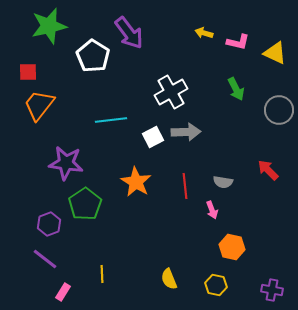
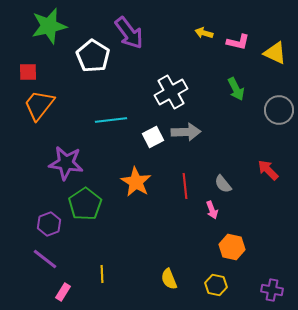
gray semicircle: moved 2 px down; rotated 42 degrees clockwise
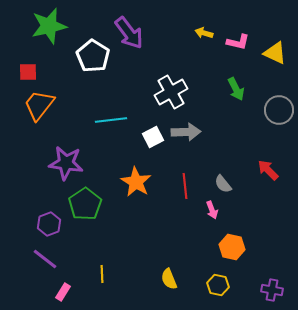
yellow hexagon: moved 2 px right
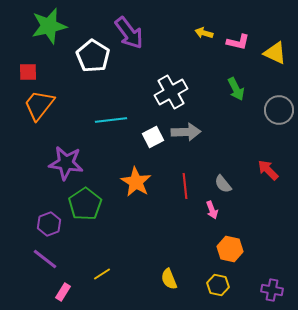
orange hexagon: moved 2 px left, 2 px down
yellow line: rotated 60 degrees clockwise
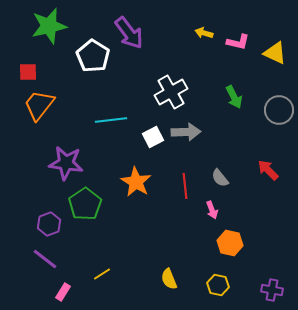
green arrow: moved 2 px left, 8 px down
gray semicircle: moved 3 px left, 6 px up
orange hexagon: moved 6 px up
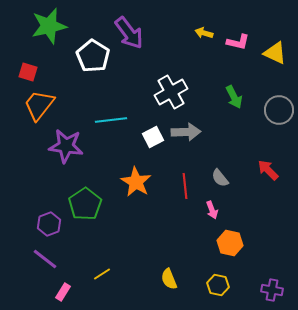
red square: rotated 18 degrees clockwise
purple star: moved 17 px up
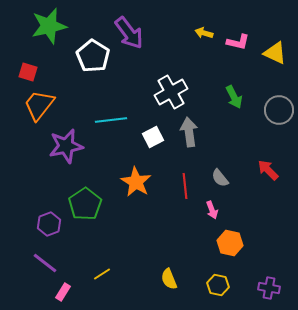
gray arrow: moved 3 px right; rotated 96 degrees counterclockwise
purple star: rotated 20 degrees counterclockwise
purple line: moved 4 px down
purple cross: moved 3 px left, 2 px up
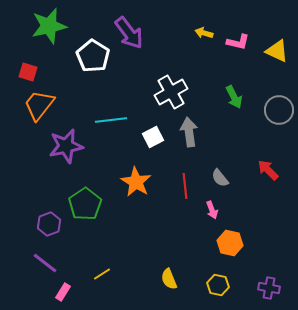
yellow triangle: moved 2 px right, 2 px up
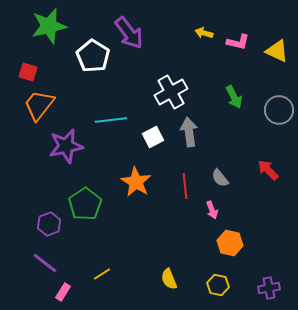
purple cross: rotated 20 degrees counterclockwise
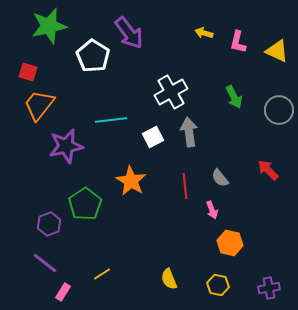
pink L-shape: rotated 90 degrees clockwise
orange star: moved 5 px left, 1 px up
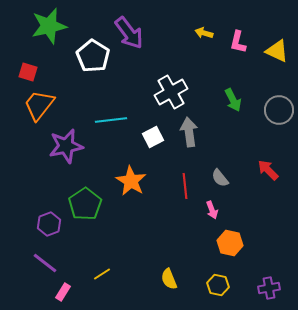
green arrow: moved 1 px left, 3 px down
